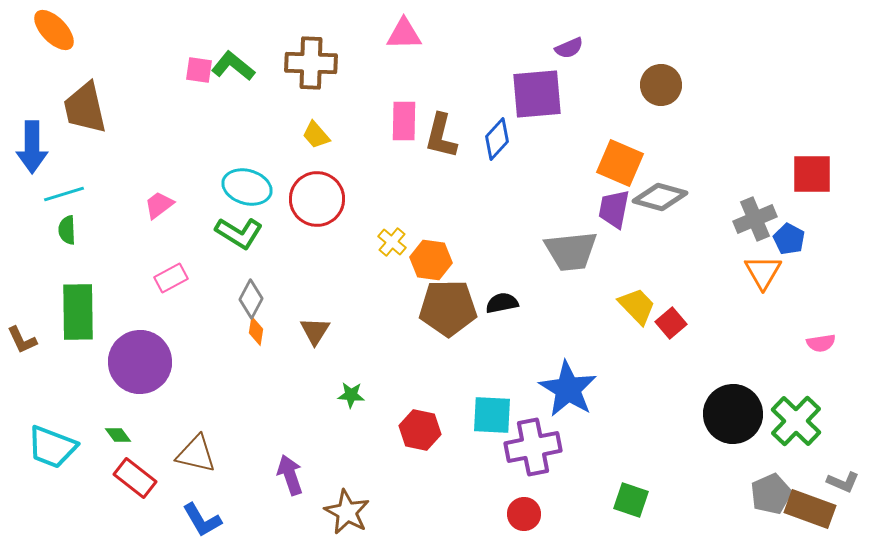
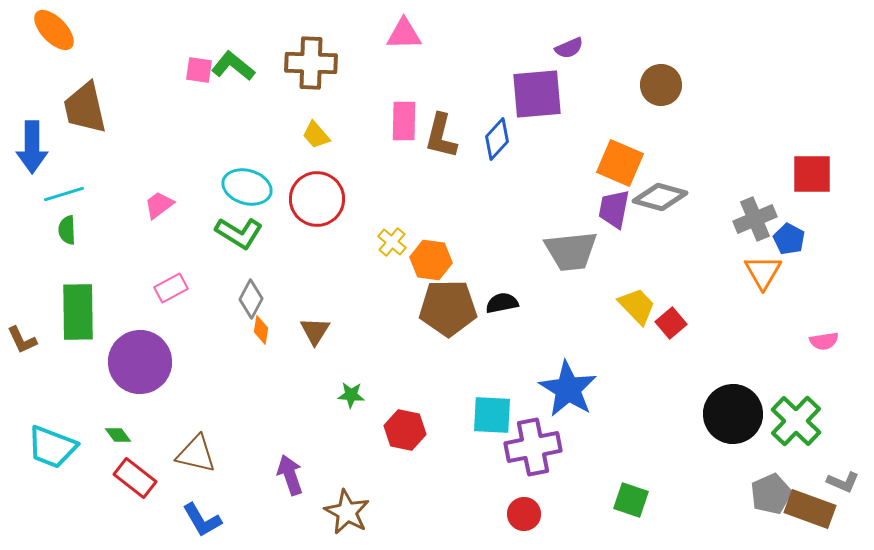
pink rectangle at (171, 278): moved 10 px down
orange diamond at (256, 331): moved 5 px right, 1 px up
pink semicircle at (821, 343): moved 3 px right, 2 px up
red hexagon at (420, 430): moved 15 px left
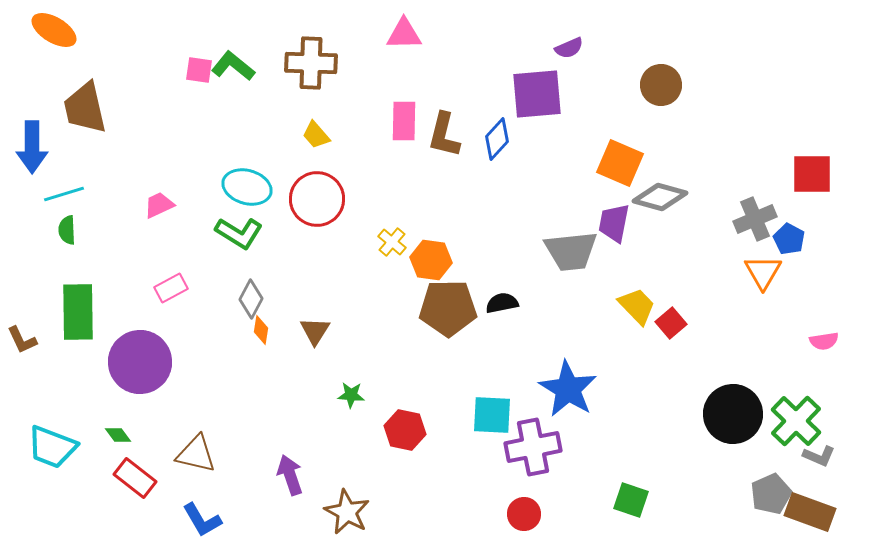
orange ellipse at (54, 30): rotated 15 degrees counterclockwise
brown L-shape at (441, 136): moved 3 px right, 1 px up
pink trapezoid at (159, 205): rotated 12 degrees clockwise
purple trapezoid at (614, 209): moved 14 px down
gray L-shape at (843, 482): moved 24 px left, 26 px up
brown rectangle at (810, 509): moved 3 px down
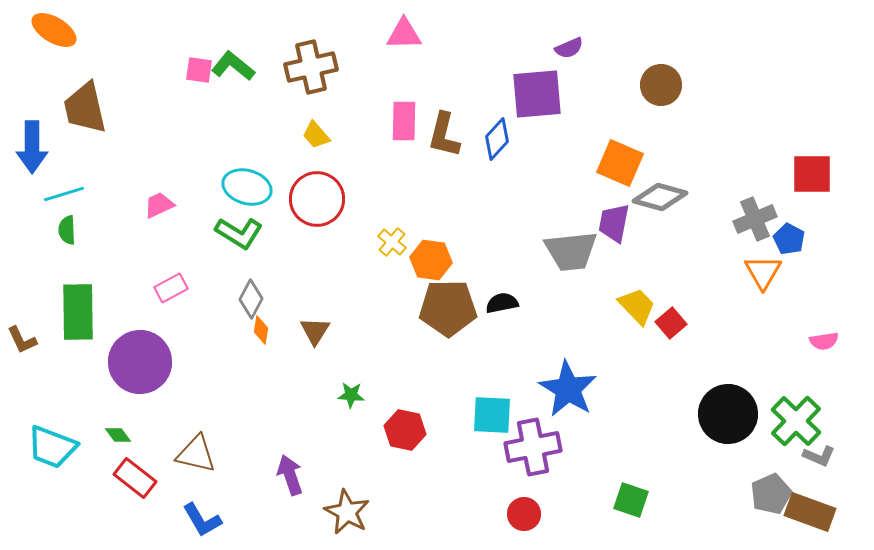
brown cross at (311, 63): moved 4 px down; rotated 15 degrees counterclockwise
black circle at (733, 414): moved 5 px left
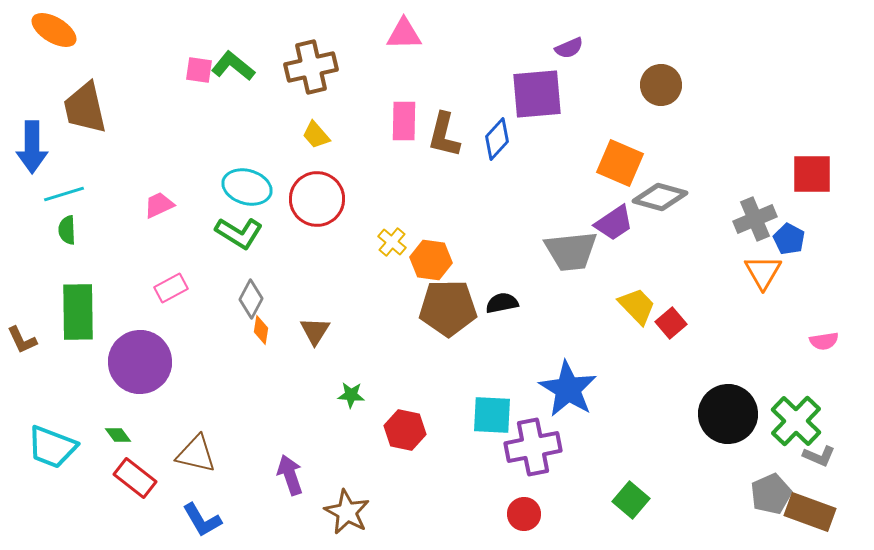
purple trapezoid at (614, 223): rotated 135 degrees counterclockwise
green square at (631, 500): rotated 21 degrees clockwise
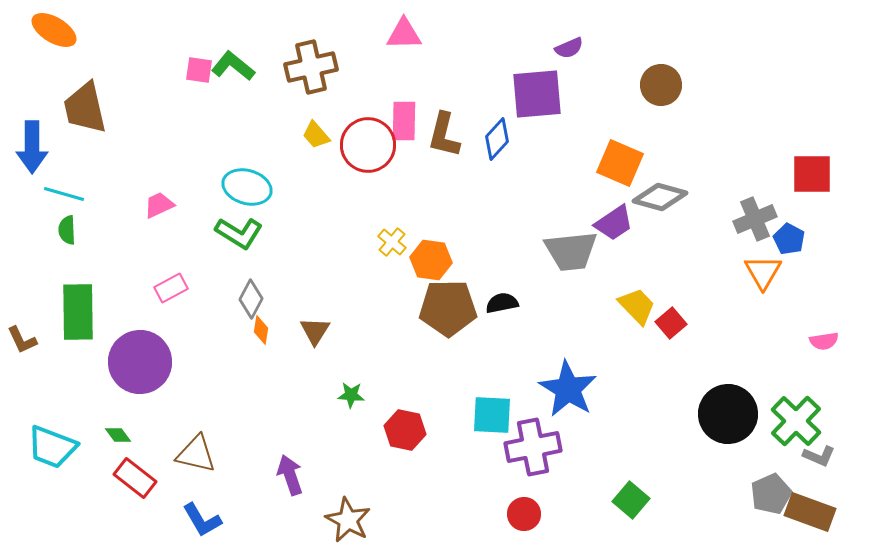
cyan line at (64, 194): rotated 33 degrees clockwise
red circle at (317, 199): moved 51 px right, 54 px up
brown star at (347, 512): moved 1 px right, 8 px down
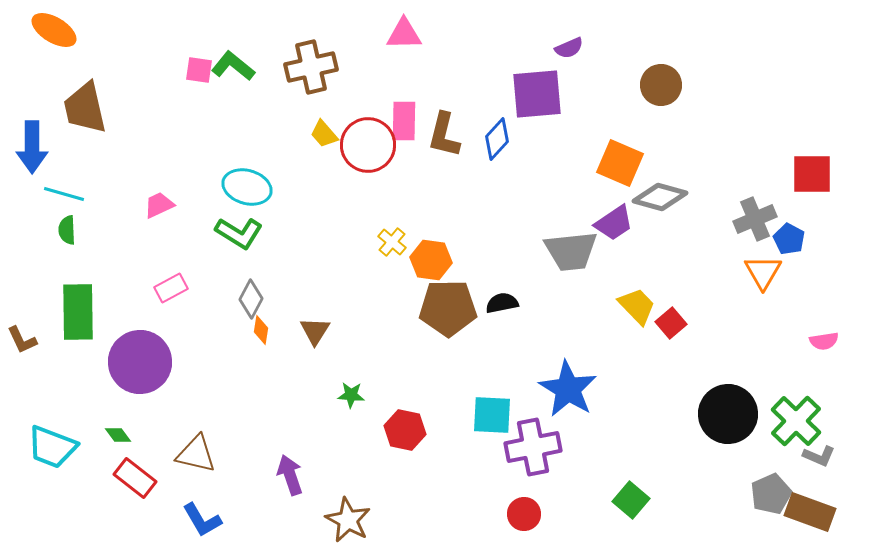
yellow trapezoid at (316, 135): moved 8 px right, 1 px up
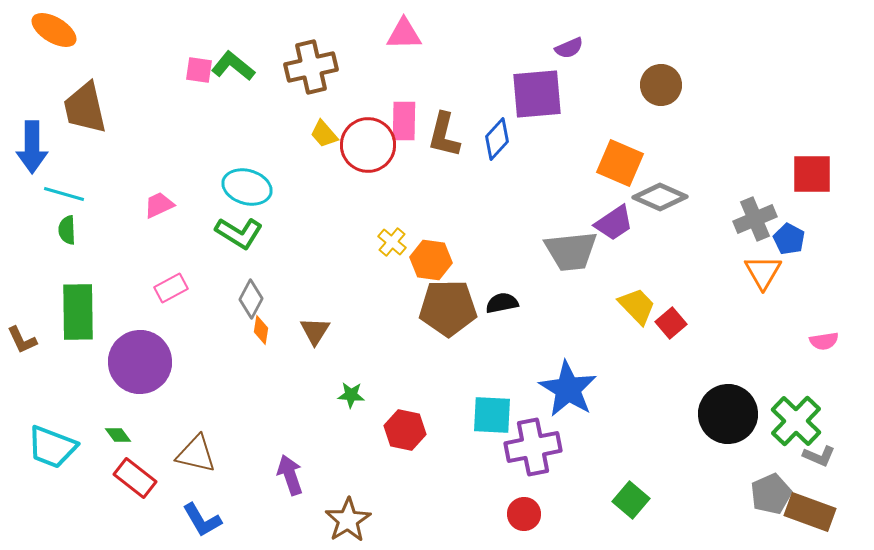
gray diamond at (660, 197): rotated 8 degrees clockwise
brown star at (348, 520): rotated 12 degrees clockwise
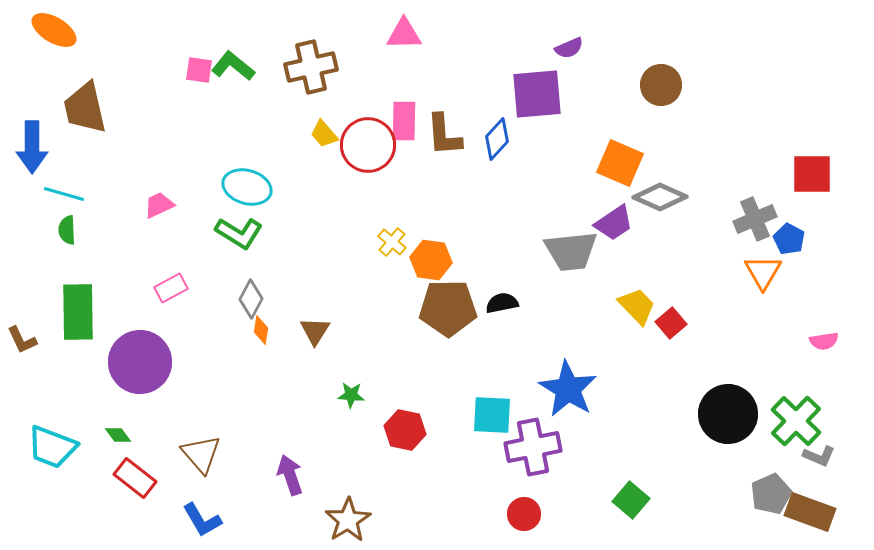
brown L-shape at (444, 135): rotated 18 degrees counterclockwise
brown triangle at (196, 454): moved 5 px right; rotated 36 degrees clockwise
